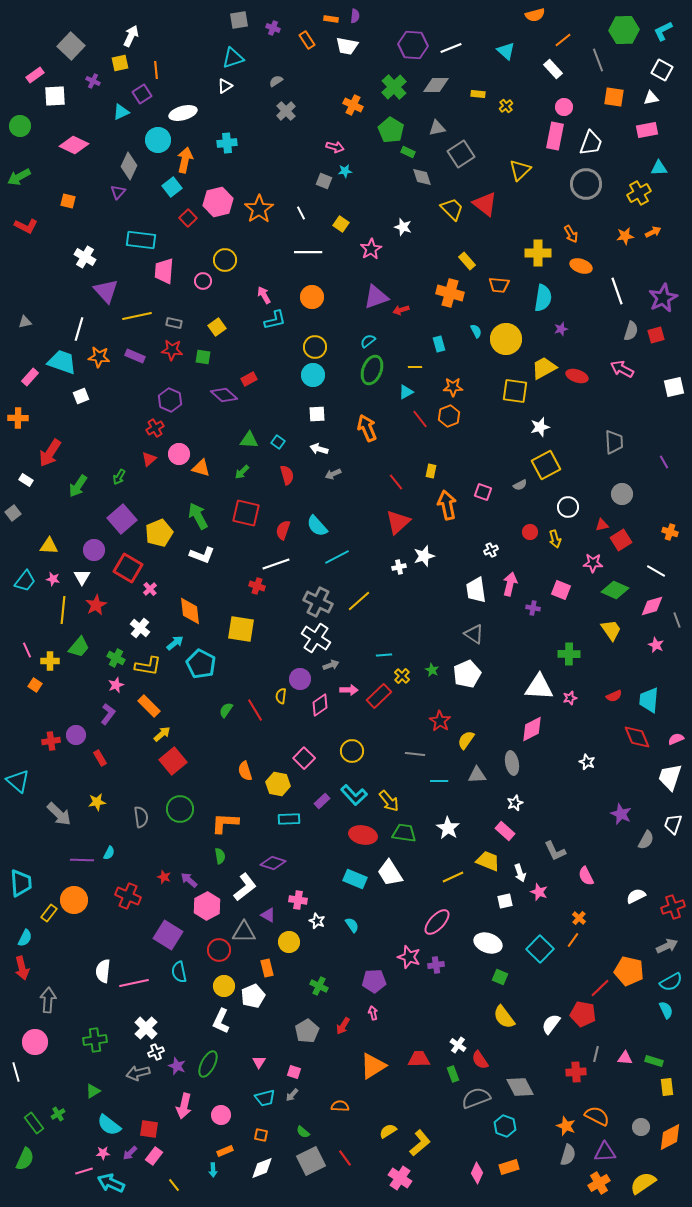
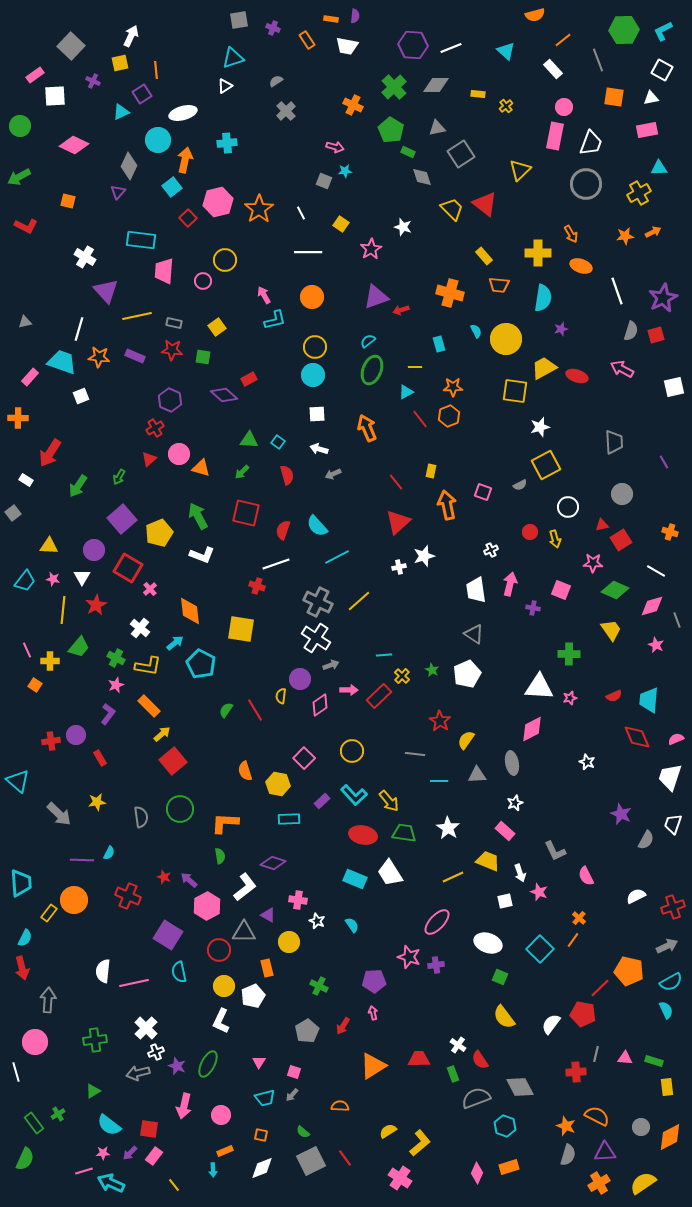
yellow rectangle at (467, 261): moved 17 px right, 5 px up
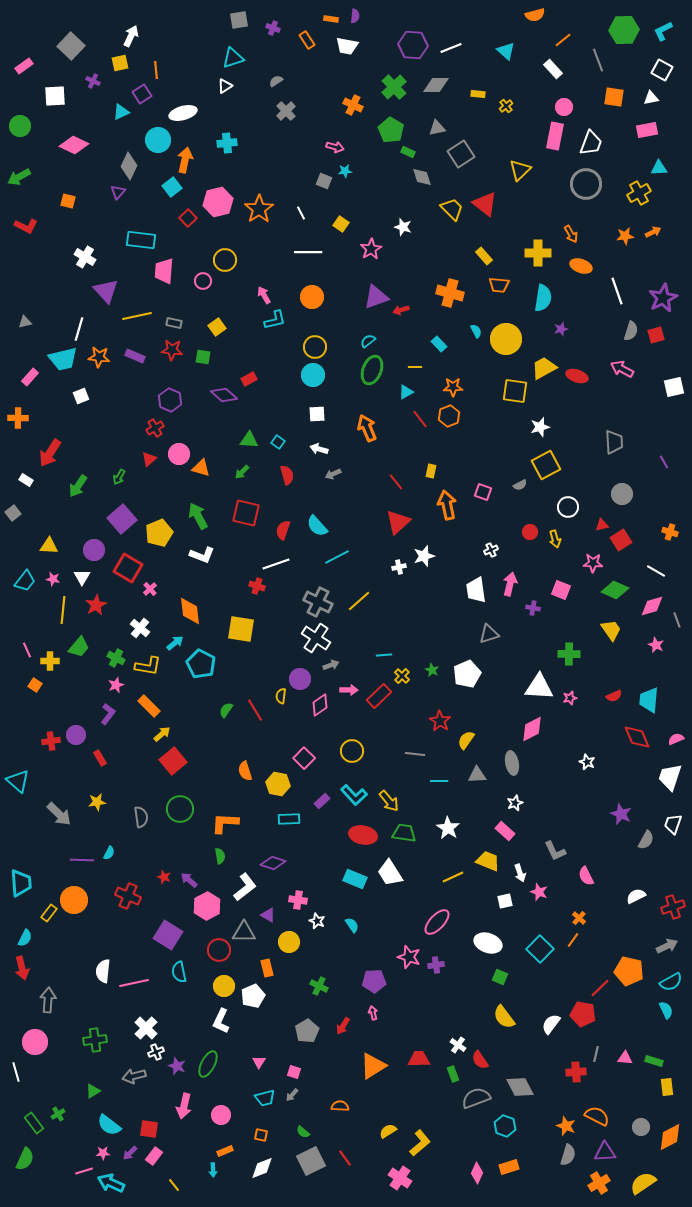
pink rectangle at (35, 75): moved 11 px left, 9 px up
cyan rectangle at (439, 344): rotated 28 degrees counterclockwise
cyan trapezoid at (62, 362): moved 1 px right, 3 px up; rotated 148 degrees clockwise
gray triangle at (474, 634): moved 15 px right; rotated 50 degrees counterclockwise
gray arrow at (138, 1073): moved 4 px left, 3 px down
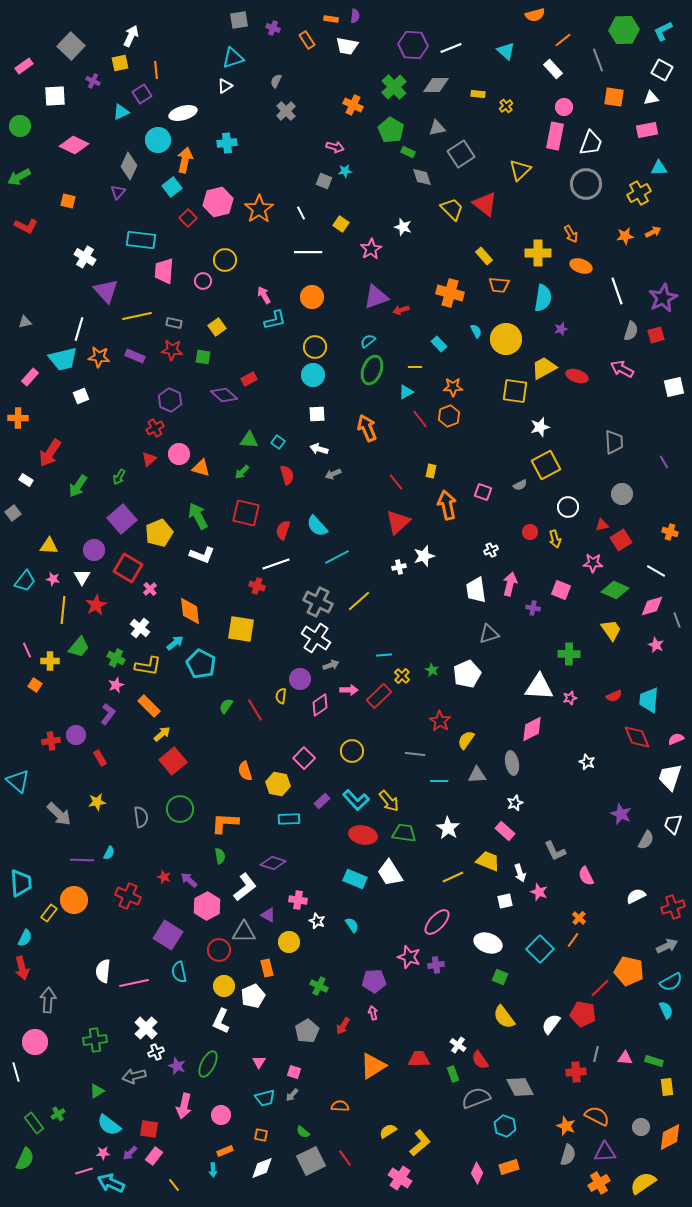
gray semicircle at (276, 81): rotated 32 degrees counterclockwise
green semicircle at (226, 710): moved 4 px up
cyan L-shape at (354, 795): moved 2 px right, 5 px down
green triangle at (93, 1091): moved 4 px right
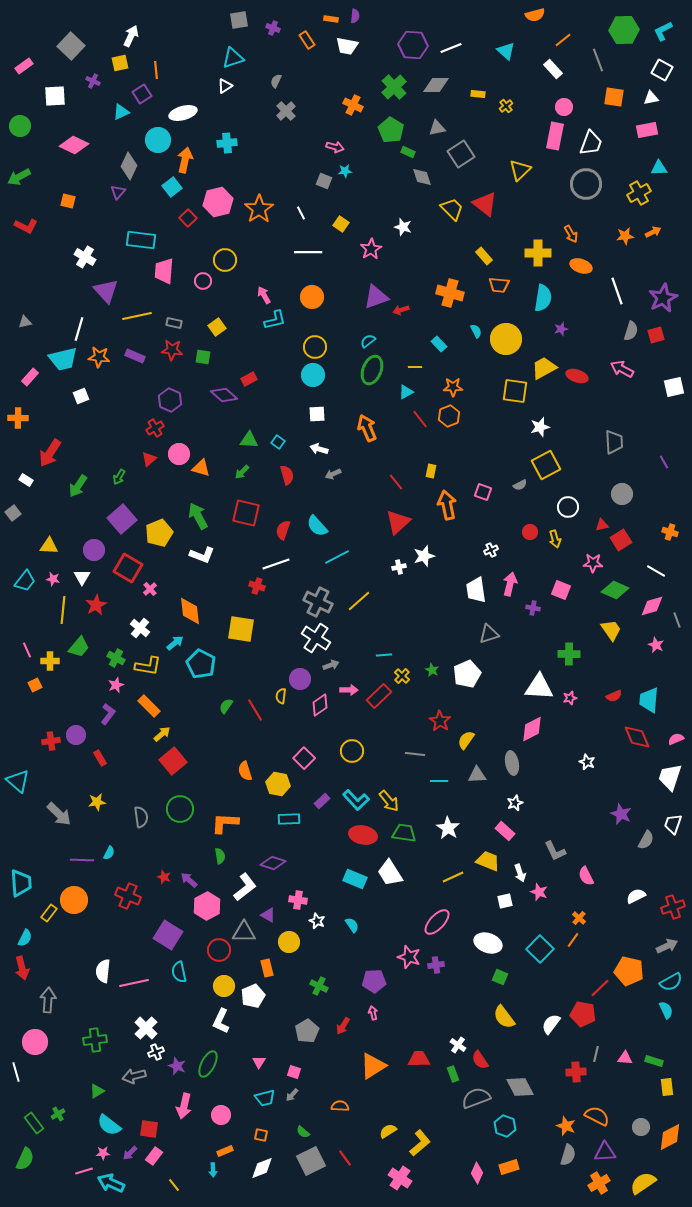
orange square at (35, 685): rotated 32 degrees clockwise
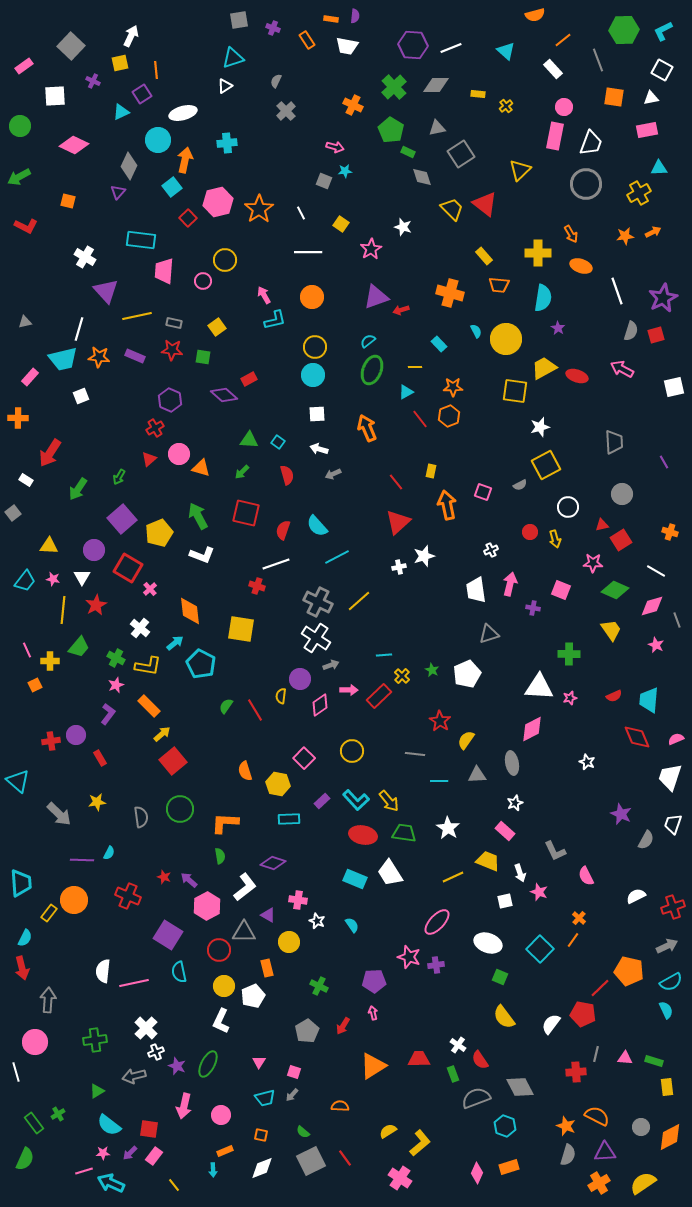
purple star at (561, 329): moved 3 px left, 1 px up; rotated 24 degrees counterclockwise
green arrow at (78, 486): moved 3 px down
